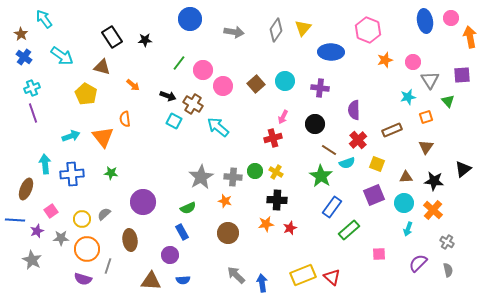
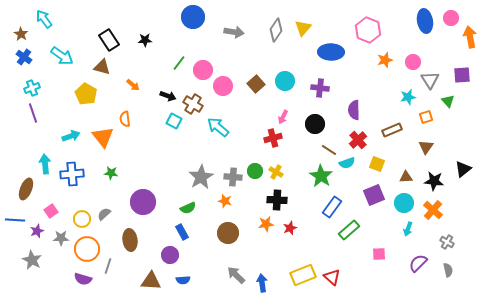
blue circle at (190, 19): moved 3 px right, 2 px up
black rectangle at (112, 37): moved 3 px left, 3 px down
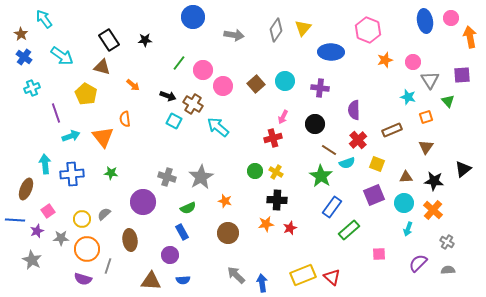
gray arrow at (234, 32): moved 3 px down
cyan star at (408, 97): rotated 28 degrees clockwise
purple line at (33, 113): moved 23 px right
gray cross at (233, 177): moved 66 px left; rotated 12 degrees clockwise
pink square at (51, 211): moved 3 px left
gray semicircle at (448, 270): rotated 80 degrees counterclockwise
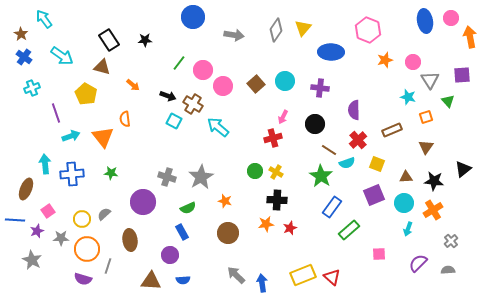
orange cross at (433, 210): rotated 18 degrees clockwise
gray cross at (447, 242): moved 4 px right, 1 px up; rotated 16 degrees clockwise
